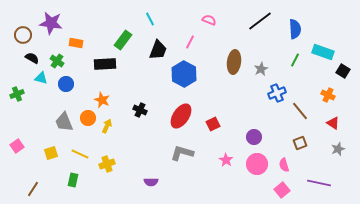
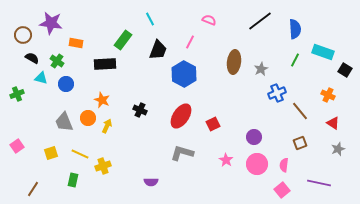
black square at (343, 71): moved 2 px right, 1 px up
yellow cross at (107, 164): moved 4 px left, 2 px down
pink semicircle at (284, 165): rotated 24 degrees clockwise
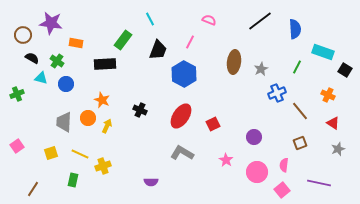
green line at (295, 60): moved 2 px right, 7 px down
gray trapezoid at (64, 122): rotated 25 degrees clockwise
gray L-shape at (182, 153): rotated 15 degrees clockwise
pink circle at (257, 164): moved 8 px down
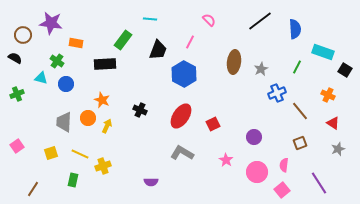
cyan line at (150, 19): rotated 56 degrees counterclockwise
pink semicircle at (209, 20): rotated 24 degrees clockwise
black semicircle at (32, 58): moved 17 px left
purple line at (319, 183): rotated 45 degrees clockwise
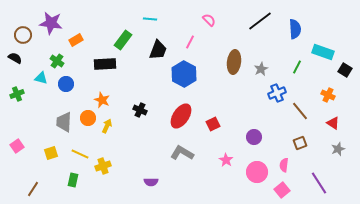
orange rectangle at (76, 43): moved 3 px up; rotated 40 degrees counterclockwise
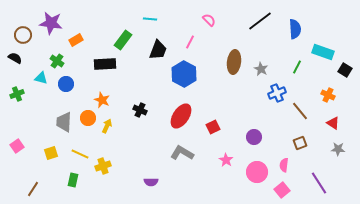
gray star at (261, 69): rotated 16 degrees counterclockwise
red square at (213, 124): moved 3 px down
gray star at (338, 149): rotated 24 degrees clockwise
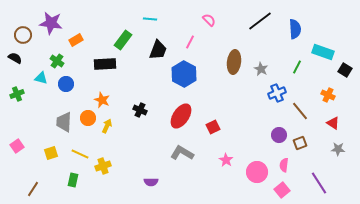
purple circle at (254, 137): moved 25 px right, 2 px up
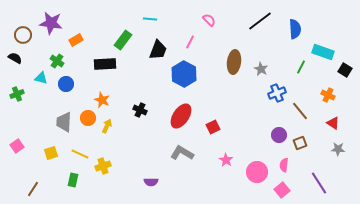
green line at (297, 67): moved 4 px right
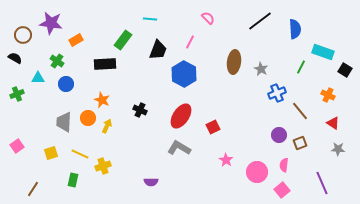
pink semicircle at (209, 20): moved 1 px left, 2 px up
cyan triangle at (41, 78): moved 3 px left; rotated 16 degrees counterclockwise
gray L-shape at (182, 153): moved 3 px left, 5 px up
purple line at (319, 183): moved 3 px right; rotated 10 degrees clockwise
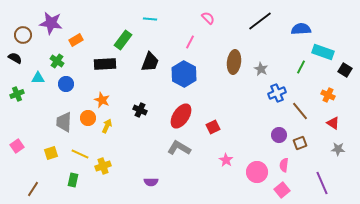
blue semicircle at (295, 29): moved 6 px right; rotated 90 degrees counterclockwise
black trapezoid at (158, 50): moved 8 px left, 12 px down
